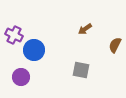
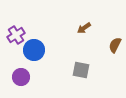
brown arrow: moved 1 px left, 1 px up
purple cross: moved 2 px right; rotated 30 degrees clockwise
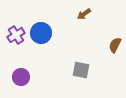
brown arrow: moved 14 px up
blue circle: moved 7 px right, 17 px up
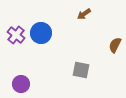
purple cross: rotated 18 degrees counterclockwise
purple circle: moved 7 px down
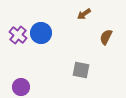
purple cross: moved 2 px right
brown semicircle: moved 9 px left, 8 px up
purple circle: moved 3 px down
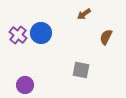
purple circle: moved 4 px right, 2 px up
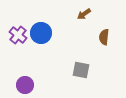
brown semicircle: moved 2 px left; rotated 21 degrees counterclockwise
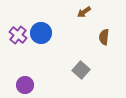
brown arrow: moved 2 px up
gray square: rotated 30 degrees clockwise
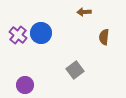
brown arrow: rotated 32 degrees clockwise
gray square: moved 6 px left; rotated 12 degrees clockwise
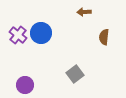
gray square: moved 4 px down
